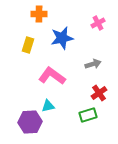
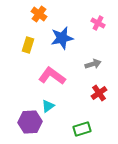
orange cross: rotated 35 degrees clockwise
pink cross: rotated 32 degrees counterclockwise
cyan triangle: rotated 24 degrees counterclockwise
green rectangle: moved 6 px left, 14 px down
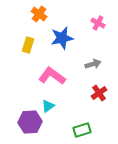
green rectangle: moved 1 px down
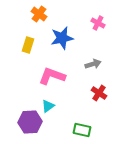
pink L-shape: rotated 16 degrees counterclockwise
red cross: rotated 21 degrees counterclockwise
green rectangle: rotated 30 degrees clockwise
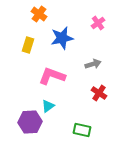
pink cross: rotated 24 degrees clockwise
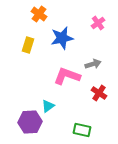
pink L-shape: moved 15 px right
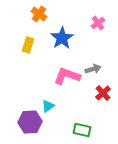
blue star: rotated 20 degrees counterclockwise
gray arrow: moved 5 px down
red cross: moved 4 px right; rotated 14 degrees clockwise
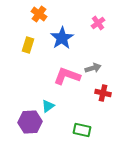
gray arrow: moved 1 px up
red cross: rotated 35 degrees counterclockwise
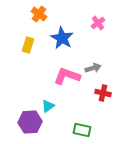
blue star: rotated 10 degrees counterclockwise
